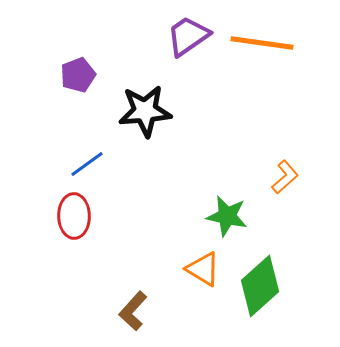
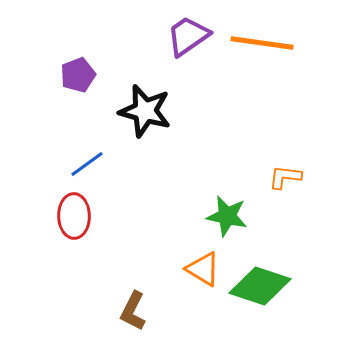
black star: rotated 20 degrees clockwise
orange L-shape: rotated 132 degrees counterclockwise
green diamond: rotated 60 degrees clockwise
brown L-shape: rotated 15 degrees counterclockwise
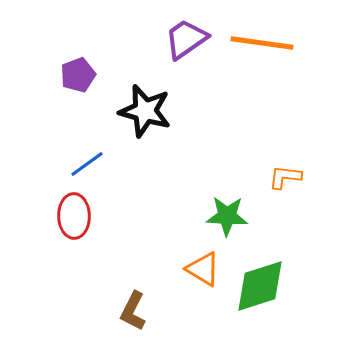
purple trapezoid: moved 2 px left, 3 px down
green star: rotated 9 degrees counterclockwise
green diamond: rotated 36 degrees counterclockwise
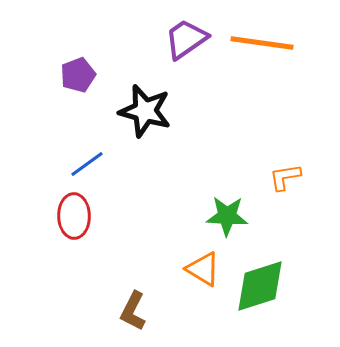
orange L-shape: rotated 16 degrees counterclockwise
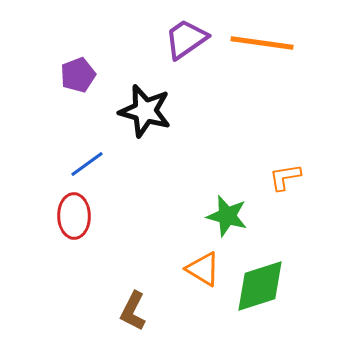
green star: rotated 12 degrees clockwise
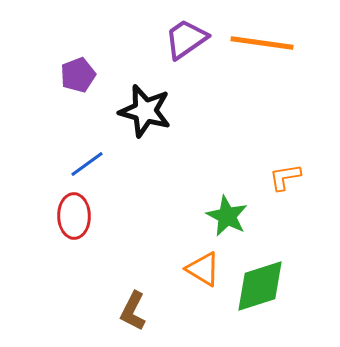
green star: rotated 12 degrees clockwise
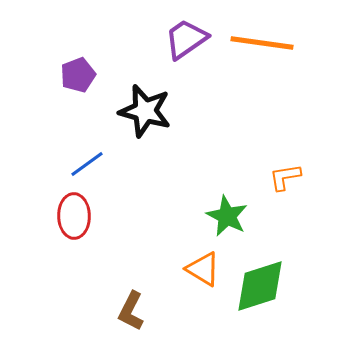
brown L-shape: moved 2 px left
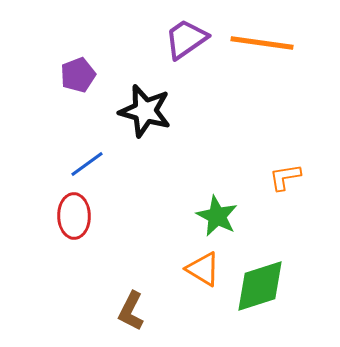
green star: moved 10 px left
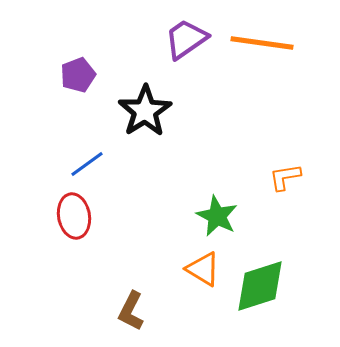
black star: rotated 24 degrees clockwise
red ellipse: rotated 9 degrees counterclockwise
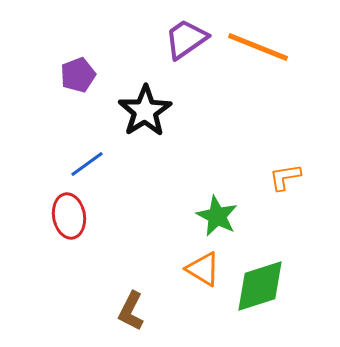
orange line: moved 4 px left, 4 px down; rotated 14 degrees clockwise
red ellipse: moved 5 px left
